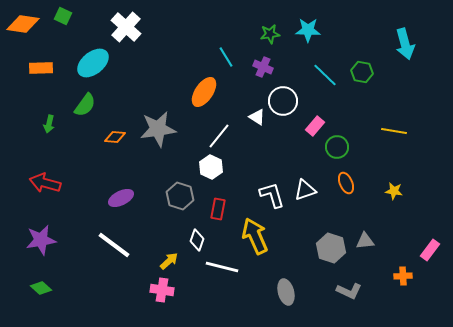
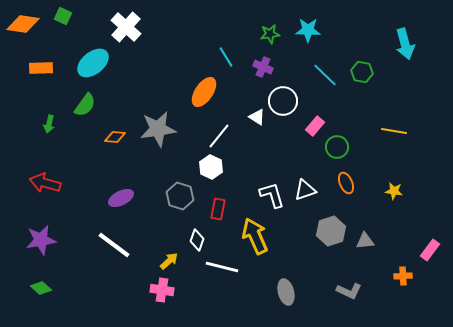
gray hexagon at (331, 248): moved 17 px up; rotated 24 degrees clockwise
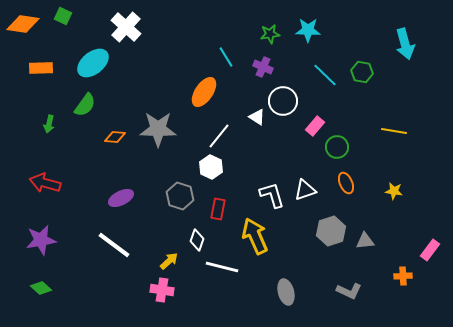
gray star at (158, 129): rotated 9 degrees clockwise
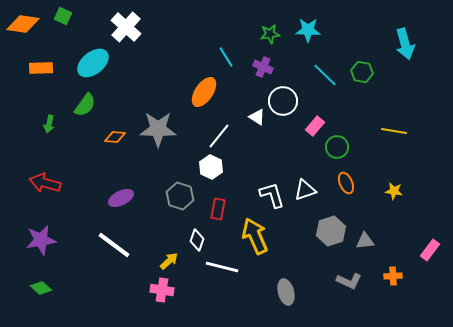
orange cross at (403, 276): moved 10 px left
gray L-shape at (349, 291): moved 10 px up
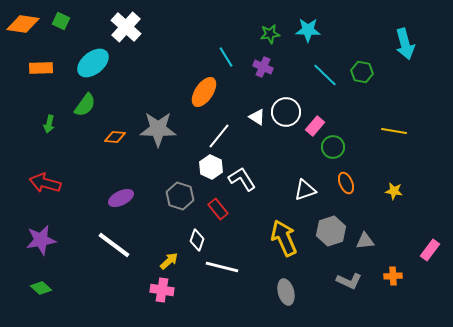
green square at (63, 16): moved 2 px left, 5 px down
white circle at (283, 101): moved 3 px right, 11 px down
green circle at (337, 147): moved 4 px left
white L-shape at (272, 195): moved 30 px left, 16 px up; rotated 16 degrees counterclockwise
red rectangle at (218, 209): rotated 50 degrees counterclockwise
yellow arrow at (255, 236): moved 29 px right, 2 px down
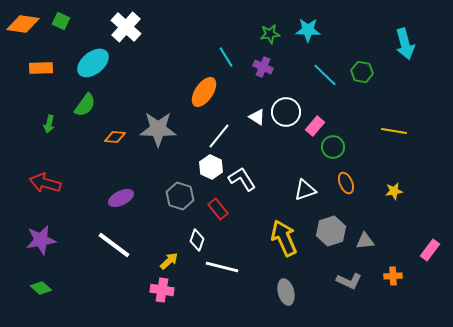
yellow star at (394, 191): rotated 18 degrees counterclockwise
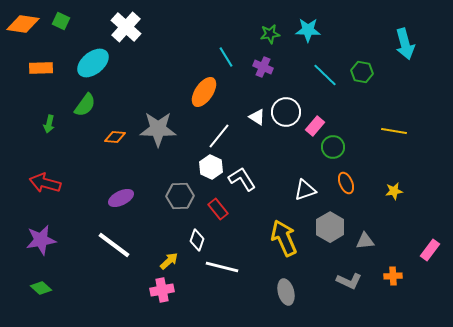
gray hexagon at (180, 196): rotated 20 degrees counterclockwise
gray hexagon at (331, 231): moved 1 px left, 4 px up; rotated 12 degrees counterclockwise
pink cross at (162, 290): rotated 20 degrees counterclockwise
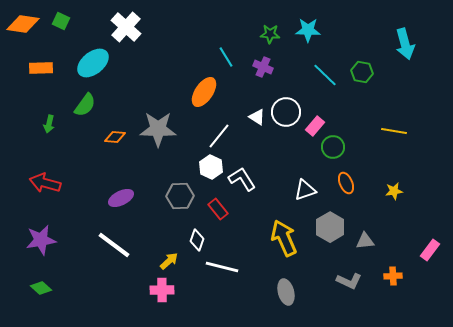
green star at (270, 34): rotated 12 degrees clockwise
pink cross at (162, 290): rotated 10 degrees clockwise
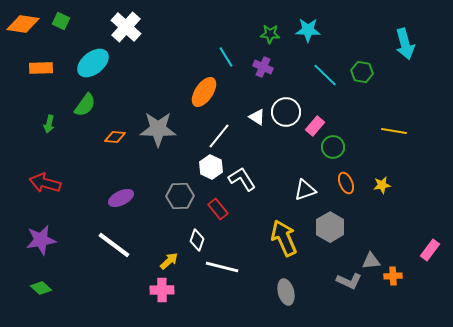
yellow star at (394, 191): moved 12 px left, 6 px up
gray triangle at (365, 241): moved 6 px right, 20 px down
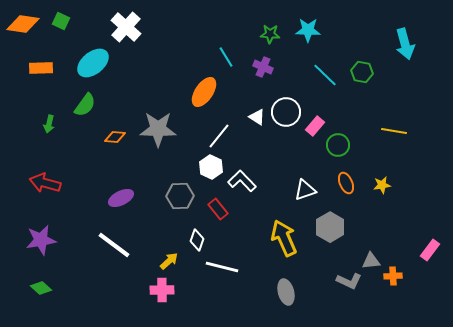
green circle at (333, 147): moved 5 px right, 2 px up
white L-shape at (242, 179): moved 2 px down; rotated 12 degrees counterclockwise
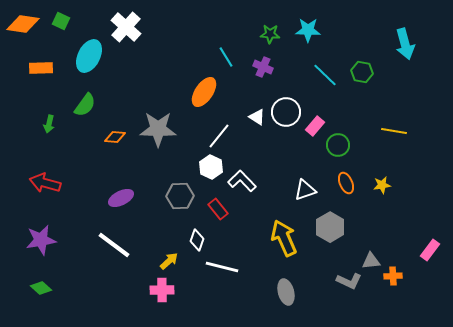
cyan ellipse at (93, 63): moved 4 px left, 7 px up; rotated 24 degrees counterclockwise
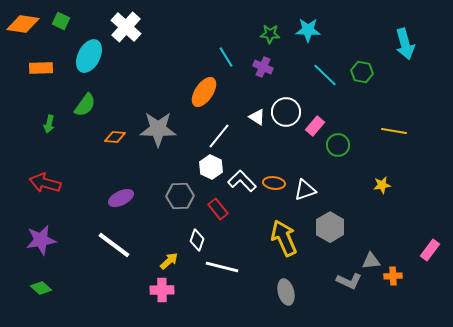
orange ellipse at (346, 183): moved 72 px left; rotated 60 degrees counterclockwise
